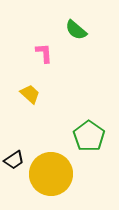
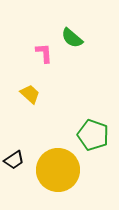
green semicircle: moved 4 px left, 8 px down
green pentagon: moved 4 px right, 1 px up; rotated 16 degrees counterclockwise
yellow circle: moved 7 px right, 4 px up
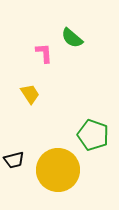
yellow trapezoid: rotated 15 degrees clockwise
black trapezoid: rotated 20 degrees clockwise
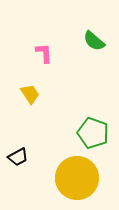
green semicircle: moved 22 px right, 3 px down
green pentagon: moved 2 px up
black trapezoid: moved 4 px right, 3 px up; rotated 15 degrees counterclockwise
yellow circle: moved 19 px right, 8 px down
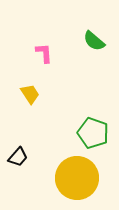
black trapezoid: rotated 20 degrees counterclockwise
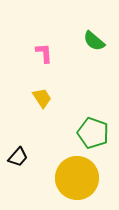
yellow trapezoid: moved 12 px right, 4 px down
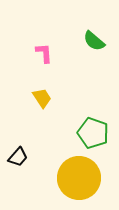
yellow circle: moved 2 px right
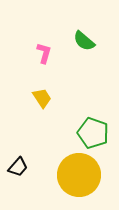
green semicircle: moved 10 px left
pink L-shape: rotated 20 degrees clockwise
black trapezoid: moved 10 px down
yellow circle: moved 3 px up
